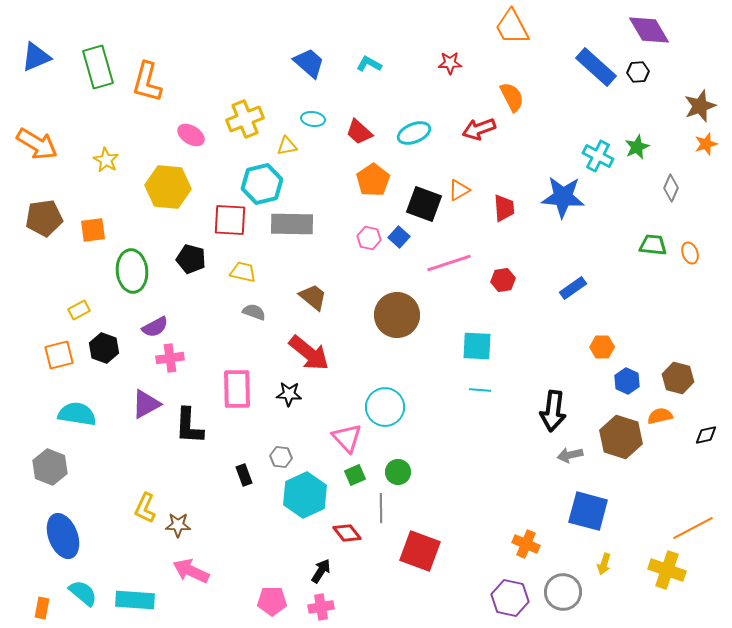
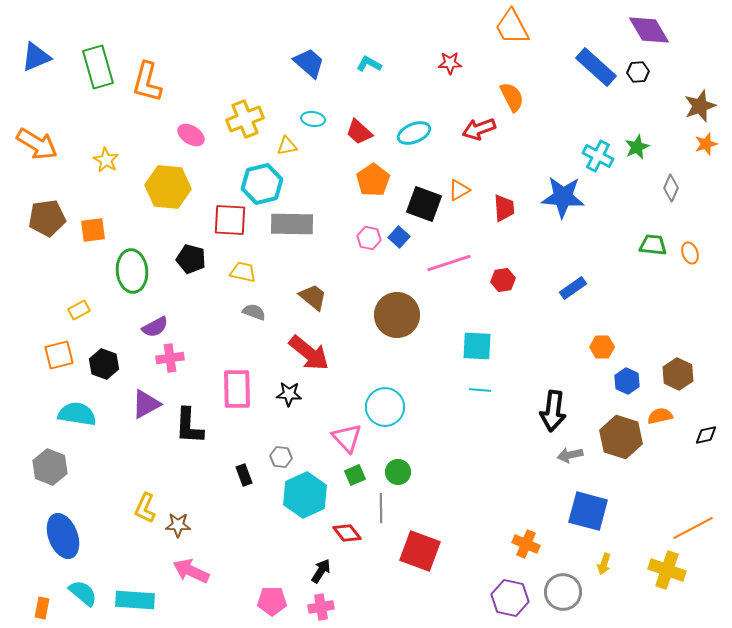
brown pentagon at (44, 218): moved 3 px right
black hexagon at (104, 348): moved 16 px down
brown hexagon at (678, 378): moved 4 px up; rotated 12 degrees clockwise
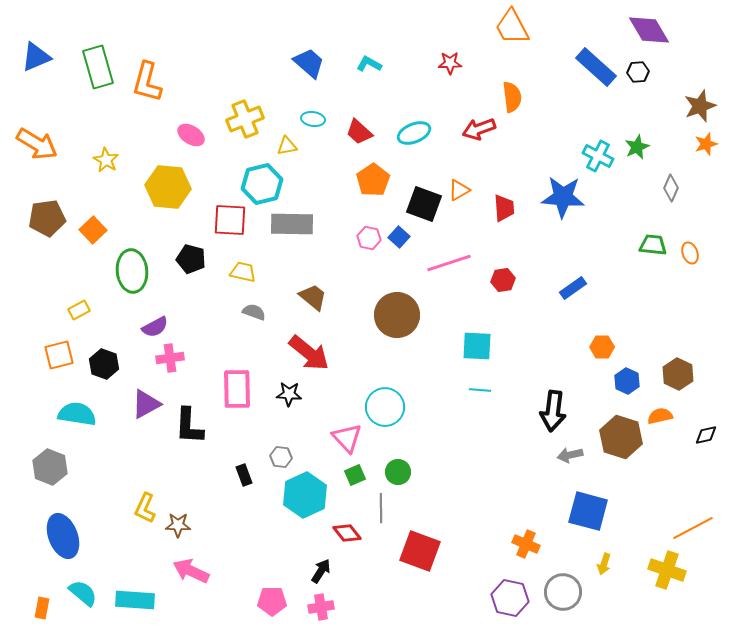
orange semicircle at (512, 97): rotated 20 degrees clockwise
orange square at (93, 230): rotated 36 degrees counterclockwise
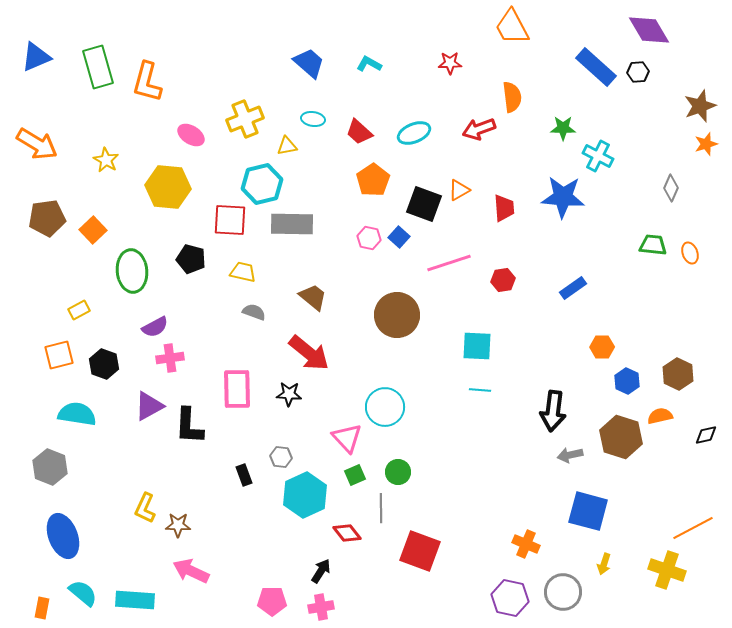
green star at (637, 147): moved 74 px left, 19 px up; rotated 25 degrees clockwise
purple triangle at (146, 404): moved 3 px right, 2 px down
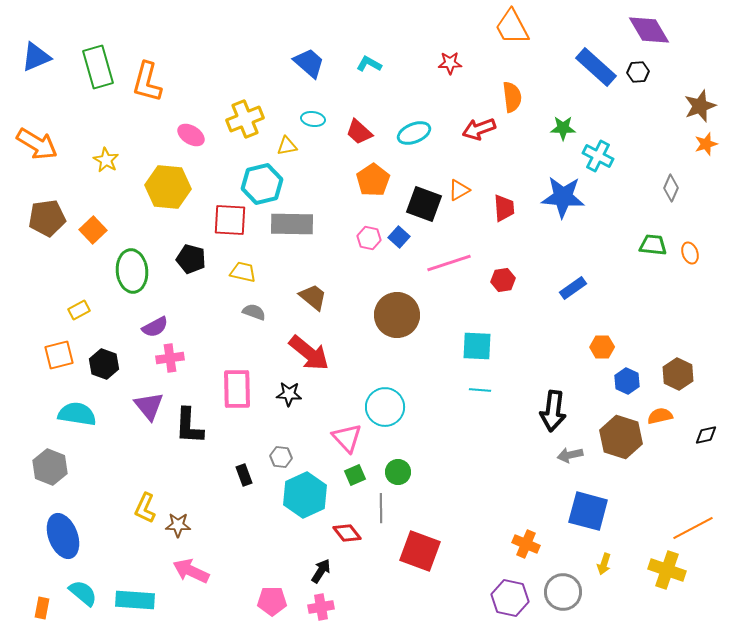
purple triangle at (149, 406): rotated 40 degrees counterclockwise
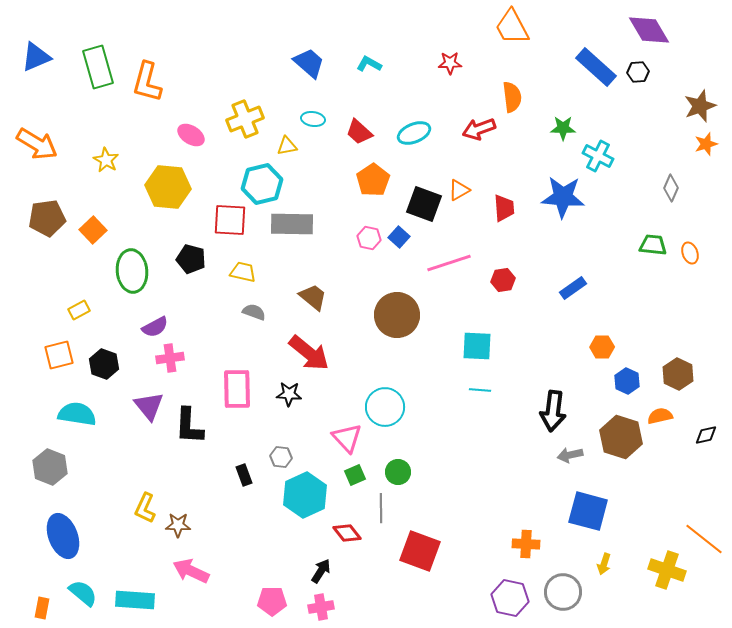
orange line at (693, 528): moved 11 px right, 11 px down; rotated 66 degrees clockwise
orange cross at (526, 544): rotated 20 degrees counterclockwise
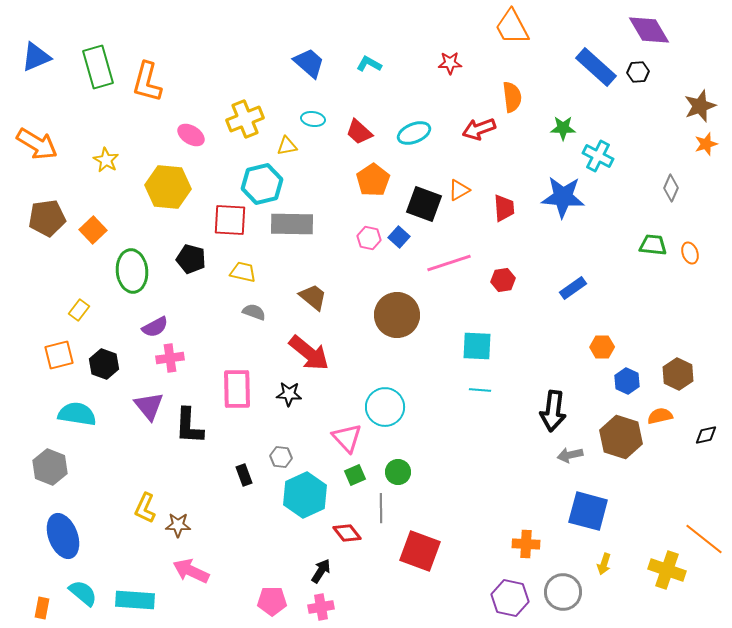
yellow rectangle at (79, 310): rotated 25 degrees counterclockwise
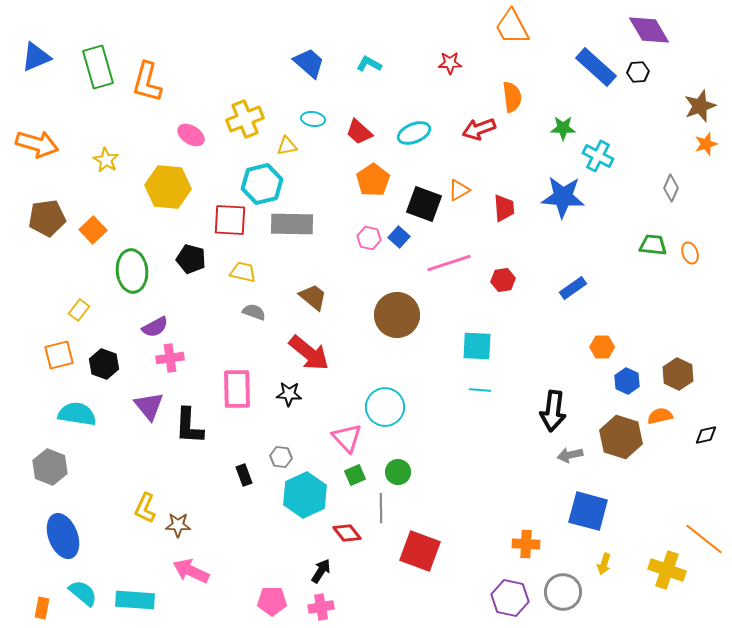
orange arrow at (37, 144): rotated 15 degrees counterclockwise
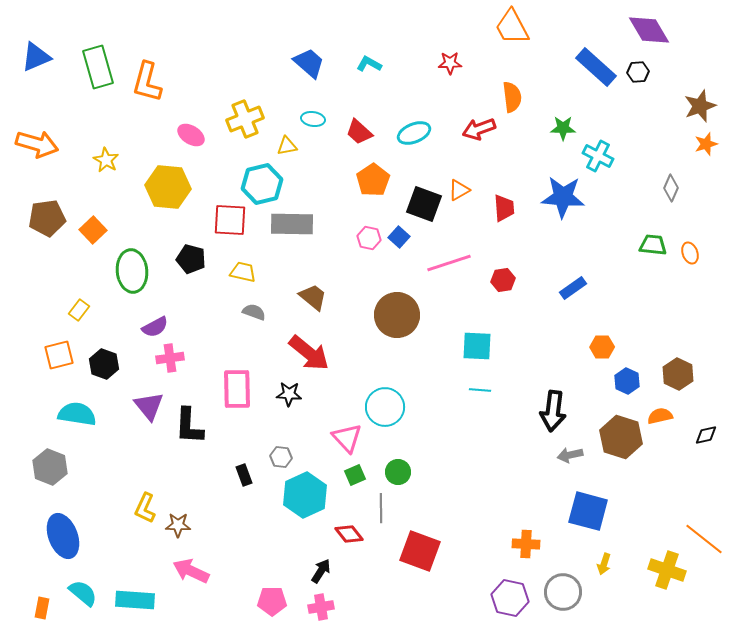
red diamond at (347, 533): moved 2 px right, 1 px down
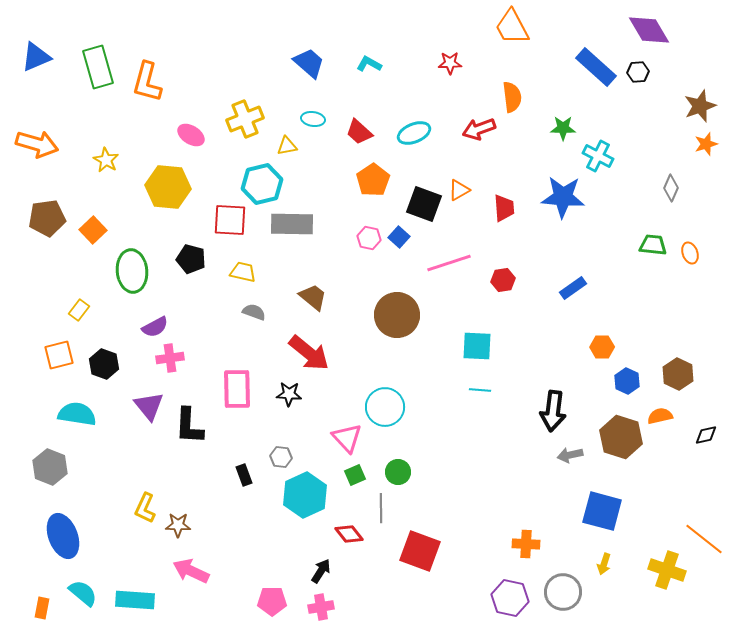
blue square at (588, 511): moved 14 px right
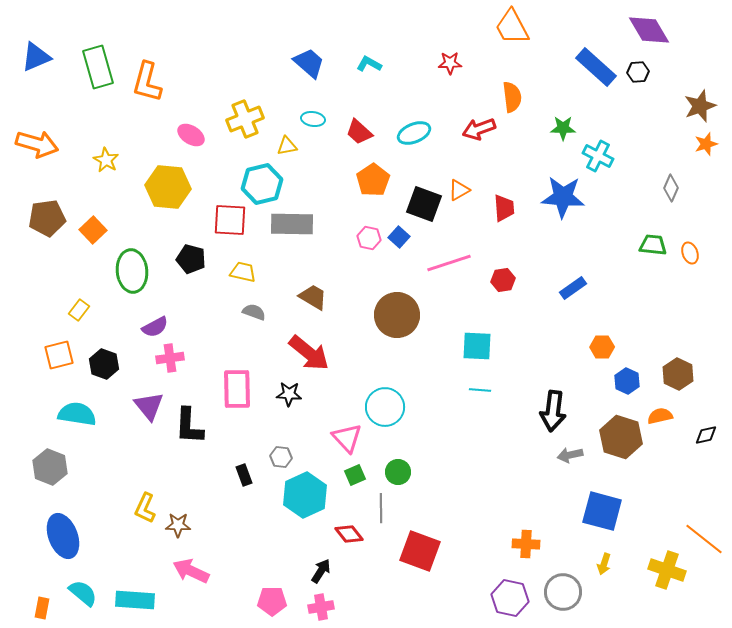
brown trapezoid at (313, 297): rotated 8 degrees counterclockwise
